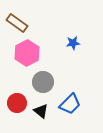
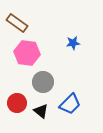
pink hexagon: rotated 25 degrees counterclockwise
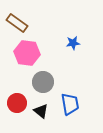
blue trapezoid: rotated 55 degrees counterclockwise
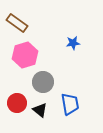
pink hexagon: moved 2 px left, 2 px down; rotated 25 degrees counterclockwise
black triangle: moved 1 px left, 1 px up
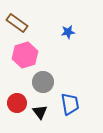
blue star: moved 5 px left, 11 px up
black triangle: moved 2 px down; rotated 14 degrees clockwise
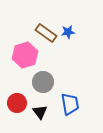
brown rectangle: moved 29 px right, 10 px down
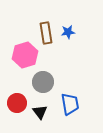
brown rectangle: rotated 45 degrees clockwise
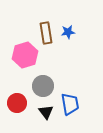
gray circle: moved 4 px down
black triangle: moved 6 px right
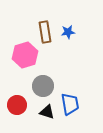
brown rectangle: moved 1 px left, 1 px up
red circle: moved 2 px down
black triangle: moved 1 px right; rotated 35 degrees counterclockwise
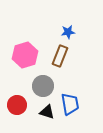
brown rectangle: moved 15 px right, 24 px down; rotated 30 degrees clockwise
